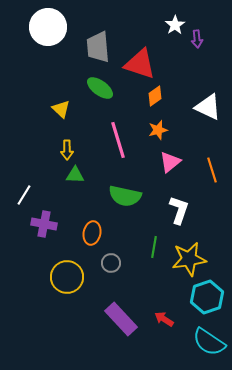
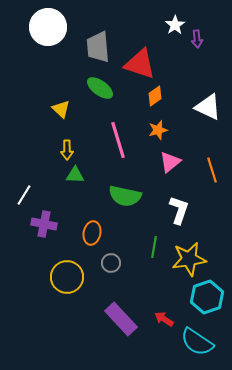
cyan semicircle: moved 12 px left
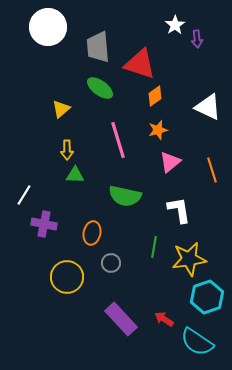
yellow triangle: rotated 36 degrees clockwise
white L-shape: rotated 28 degrees counterclockwise
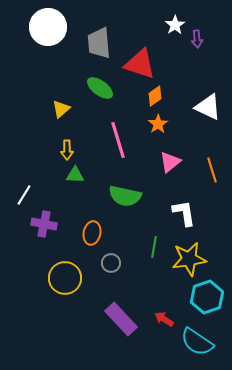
gray trapezoid: moved 1 px right, 4 px up
orange star: moved 6 px up; rotated 18 degrees counterclockwise
white L-shape: moved 5 px right, 3 px down
yellow circle: moved 2 px left, 1 px down
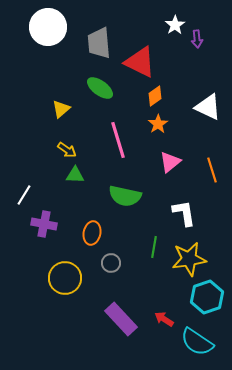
red triangle: moved 2 px up; rotated 8 degrees clockwise
yellow arrow: rotated 54 degrees counterclockwise
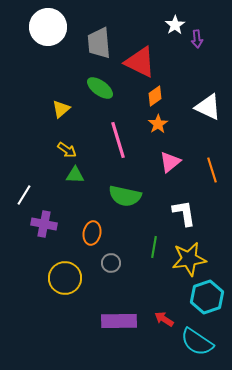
purple rectangle: moved 2 px left, 2 px down; rotated 48 degrees counterclockwise
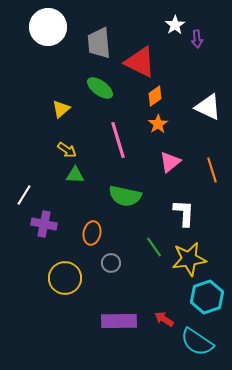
white L-shape: rotated 12 degrees clockwise
green line: rotated 45 degrees counterclockwise
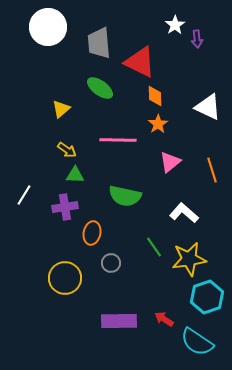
orange diamond: rotated 55 degrees counterclockwise
pink line: rotated 72 degrees counterclockwise
white L-shape: rotated 52 degrees counterclockwise
purple cross: moved 21 px right, 17 px up; rotated 20 degrees counterclockwise
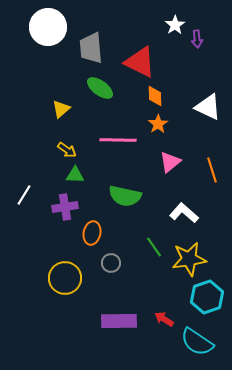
gray trapezoid: moved 8 px left, 5 px down
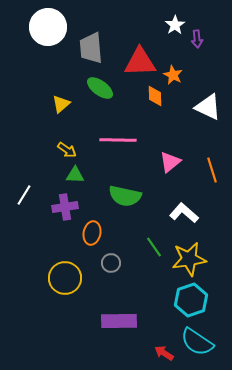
red triangle: rotated 28 degrees counterclockwise
yellow triangle: moved 5 px up
orange star: moved 15 px right, 49 px up; rotated 12 degrees counterclockwise
cyan hexagon: moved 16 px left, 3 px down
red arrow: moved 34 px down
